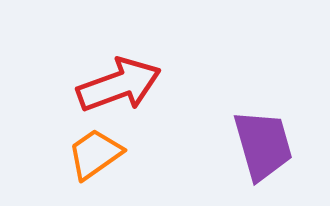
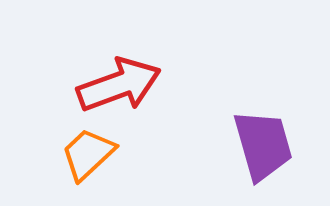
orange trapezoid: moved 7 px left; rotated 8 degrees counterclockwise
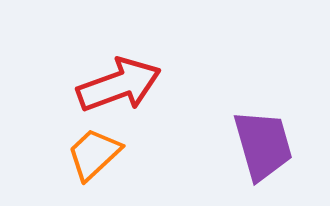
orange trapezoid: moved 6 px right
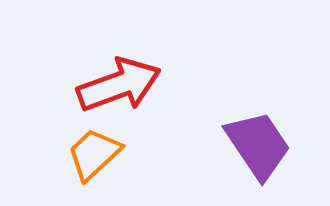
purple trapezoid: moved 5 px left; rotated 18 degrees counterclockwise
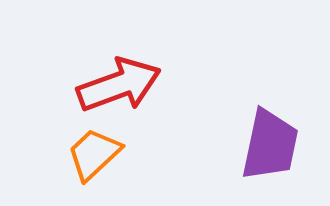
purple trapezoid: moved 12 px right; rotated 46 degrees clockwise
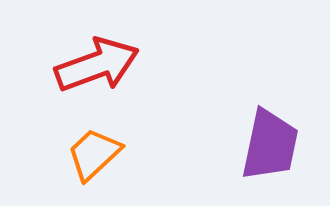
red arrow: moved 22 px left, 20 px up
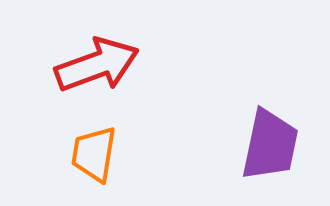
orange trapezoid: rotated 38 degrees counterclockwise
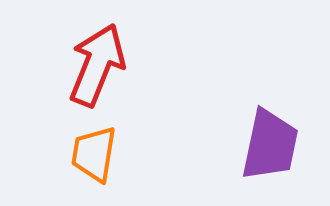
red arrow: rotated 48 degrees counterclockwise
